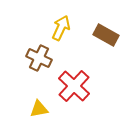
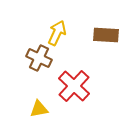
yellow arrow: moved 4 px left, 5 px down
brown rectangle: rotated 25 degrees counterclockwise
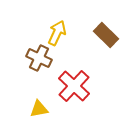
brown rectangle: rotated 40 degrees clockwise
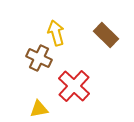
yellow arrow: moved 1 px left; rotated 40 degrees counterclockwise
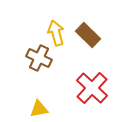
brown rectangle: moved 18 px left
red cross: moved 18 px right, 2 px down
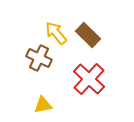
yellow arrow: rotated 25 degrees counterclockwise
red cross: moved 3 px left, 9 px up
yellow triangle: moved 4 px right, 4 px up
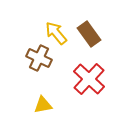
brown rectangle: moved 1 px right, 1 px up; rotated 10 degrees clockwise
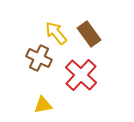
red cross: moved 8 px left, 4 px up
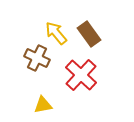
brown cross: moved 2 px left
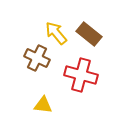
brown rectangle: rotated 15 degrees counterclockwise
red cross: rotated 28 degrees counterclockwise
yellow triangle: rotated 18 degrees clockwise
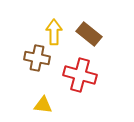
yellow arrow: moved 2 px left, 1 px up; rotated 40 degrees clockwise
brown cross: rotated 15 degrees counterclockwise
red cross: moved 1 px left
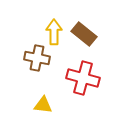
brown rectangle: moved 5 px left
red cross: moved 3 px right, 3 px down
